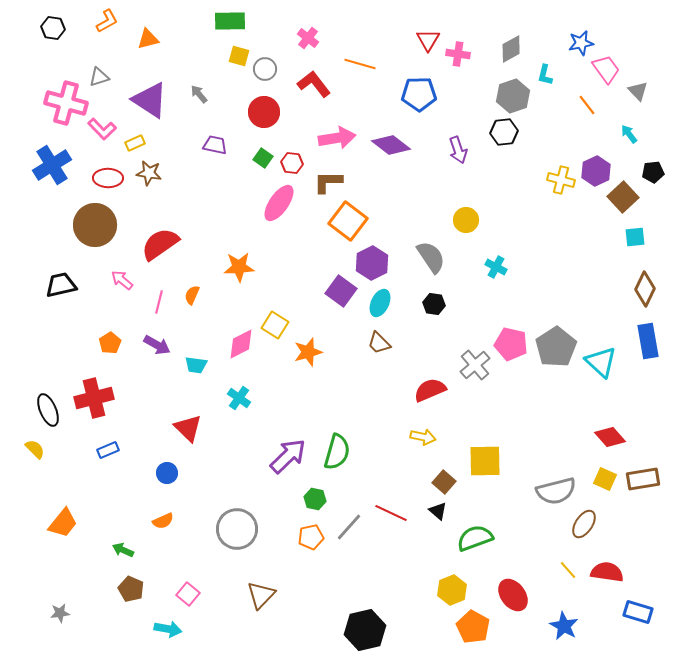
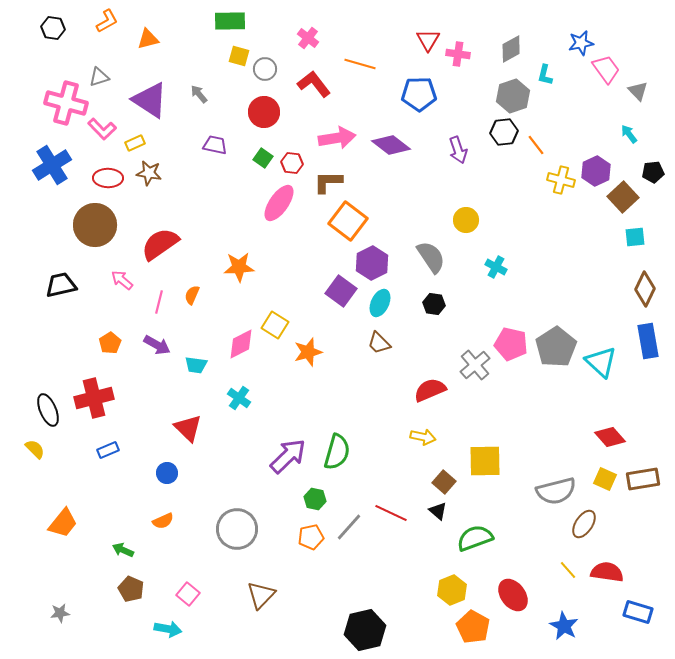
orange line at (587, 105): moved 51 px left, 40 px down
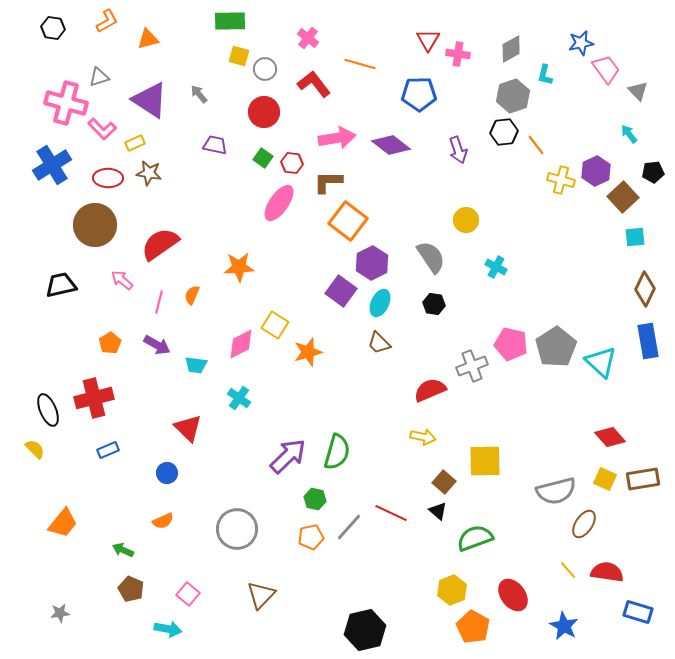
gray cross at (475, 365): moved 3 px left, 1 px down; rotated 20 degrees clockwise
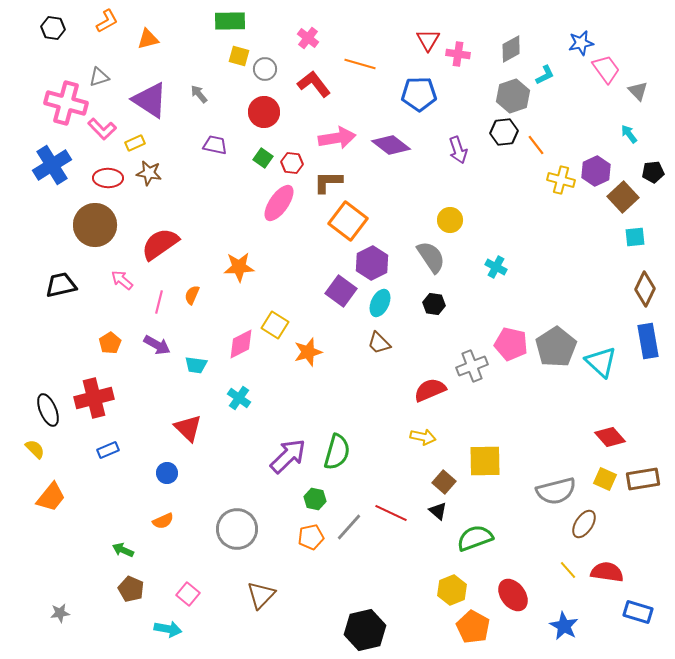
cyan L-shape at (545, 75): rotated 130 degrees counterclockwise
yellow circle at (466, 220): moved 16 px left
orange trapezoid at (63, 523): moved 12 px left, 26 px up
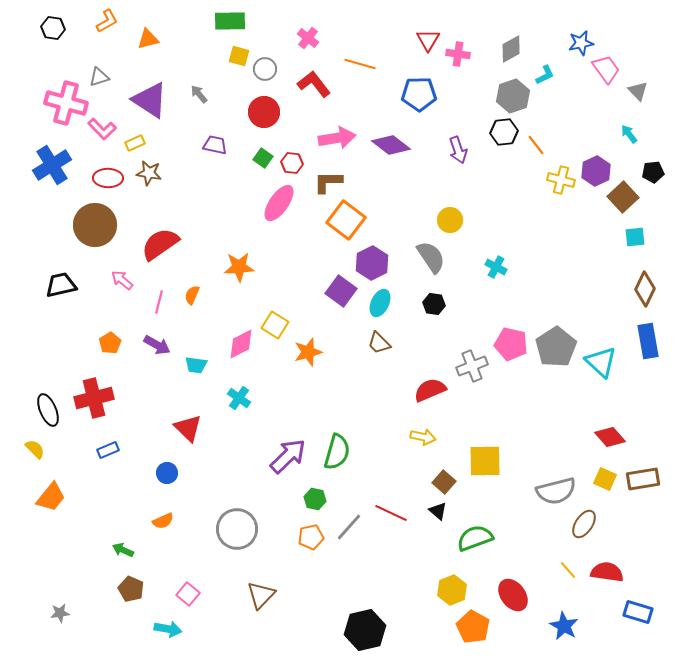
orange square at (348, 221): moved 2 px left, 1 px up
